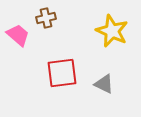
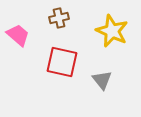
brown cross: moved 13 px right
red square: moved 11 px up; rotated 20 degrees clockwise
gray triangle: moved 2 px left, 4 px up; rotated 25 degrees clockwise
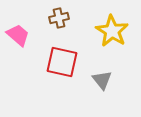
yellow star: rotated 8 degrees clockwise
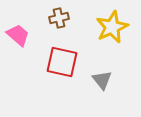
yellow star: moved 4 px up; rotated 16 degrees clockwise
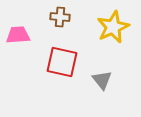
brown cross: moved 1 px right, 1 px up; rotated 18 degrees clockwise
yellow star: moved 1 px right
pink trapezoid: rotated 45 degrees counterclockwise
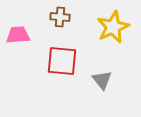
red square: moved 1 px up; rotated 8 degrees counterclockwise
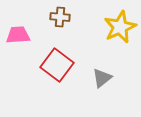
yellow star: moved 7 px right
red square: moved 5 px left, 4 px down; rotated 32 degrees clockwise
gray triangle: moved 2 px up; rotated 30 degrees clockwise
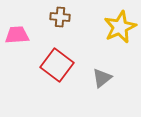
pink trapezoid: moved 1 px left
